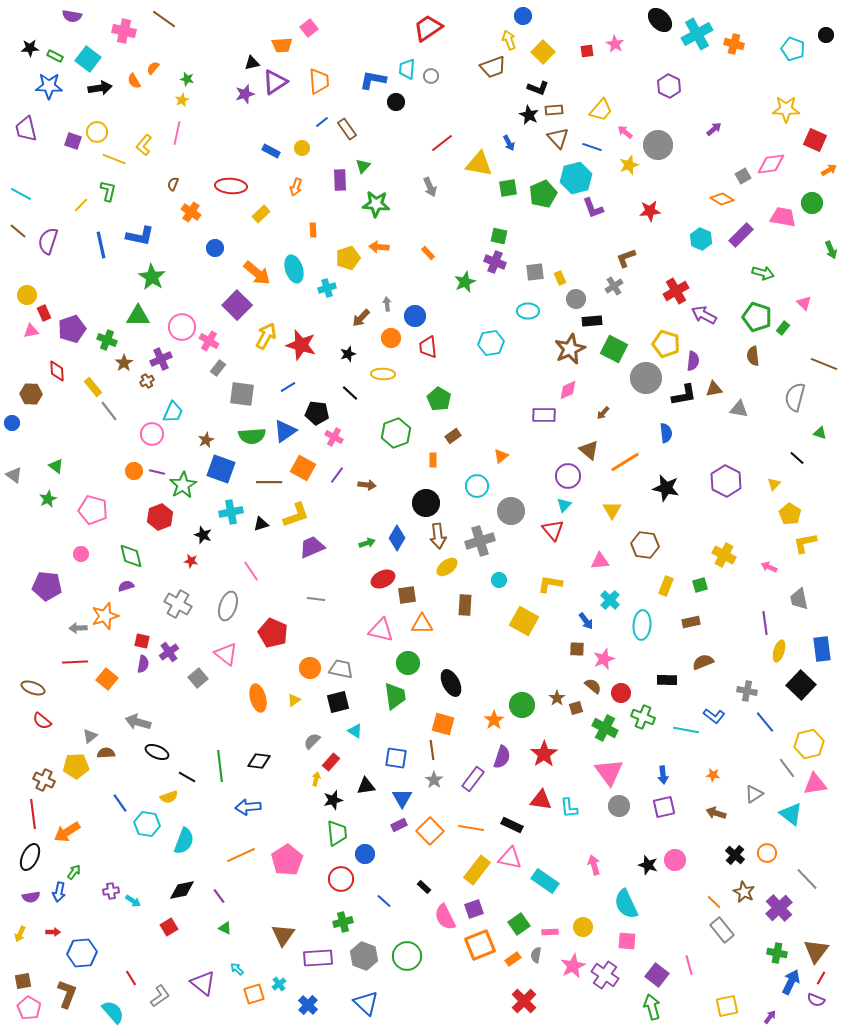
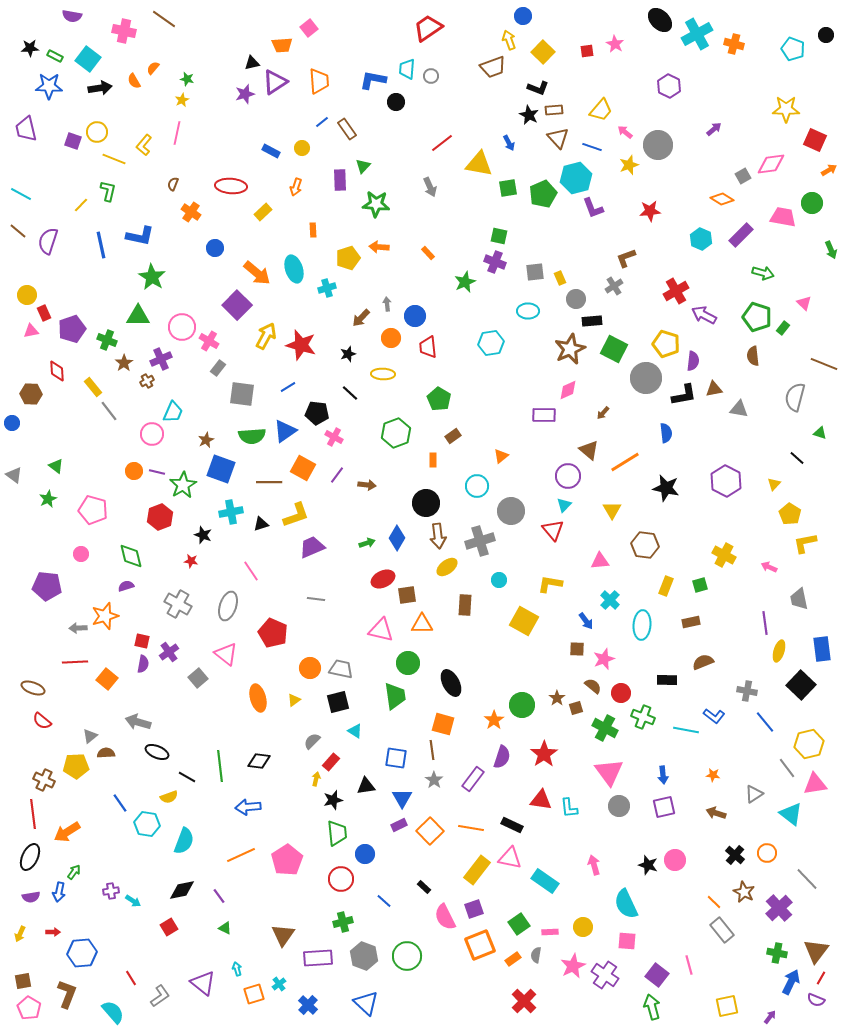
yellow rectangle at (261, 214): moved 2 px right, 2 px up
cyan arrow at (237, 969): rotated 32 degrees clockwise
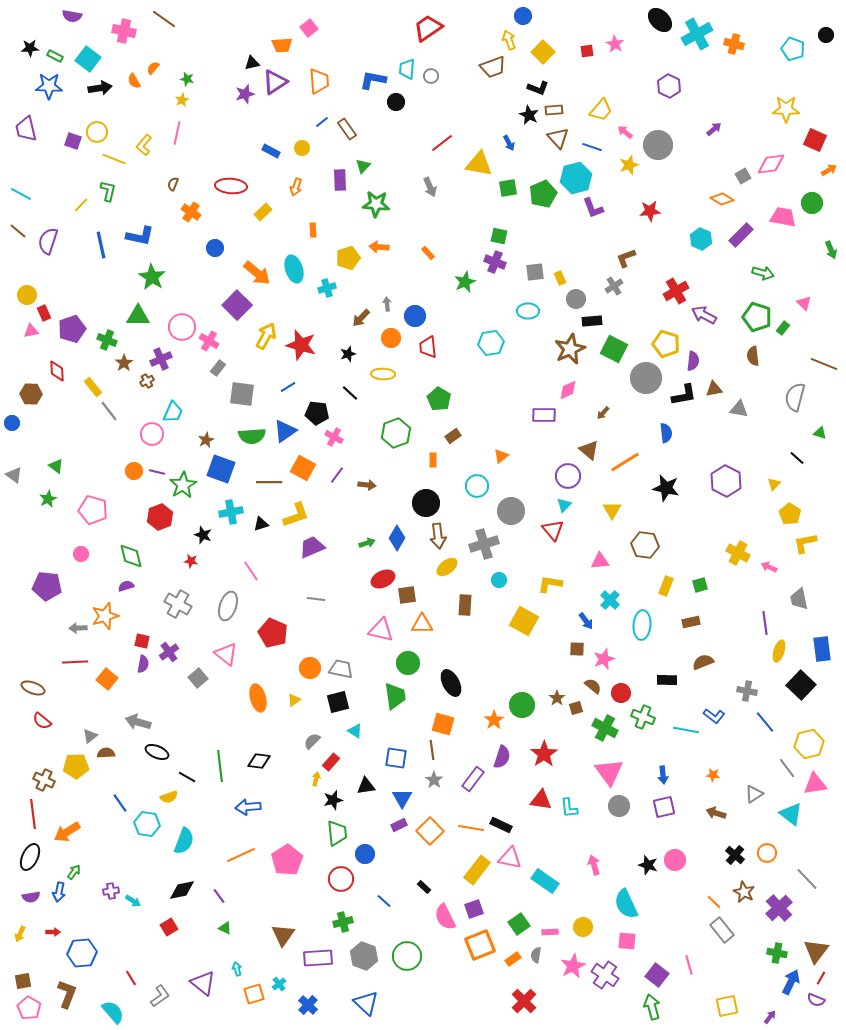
gray cross at (480, 541): moved 4 px right, 3 px down
yellow cross at (724, 555): moved 14 px right, 2 px up
black rectangle at (512, 825): moved 11 px left
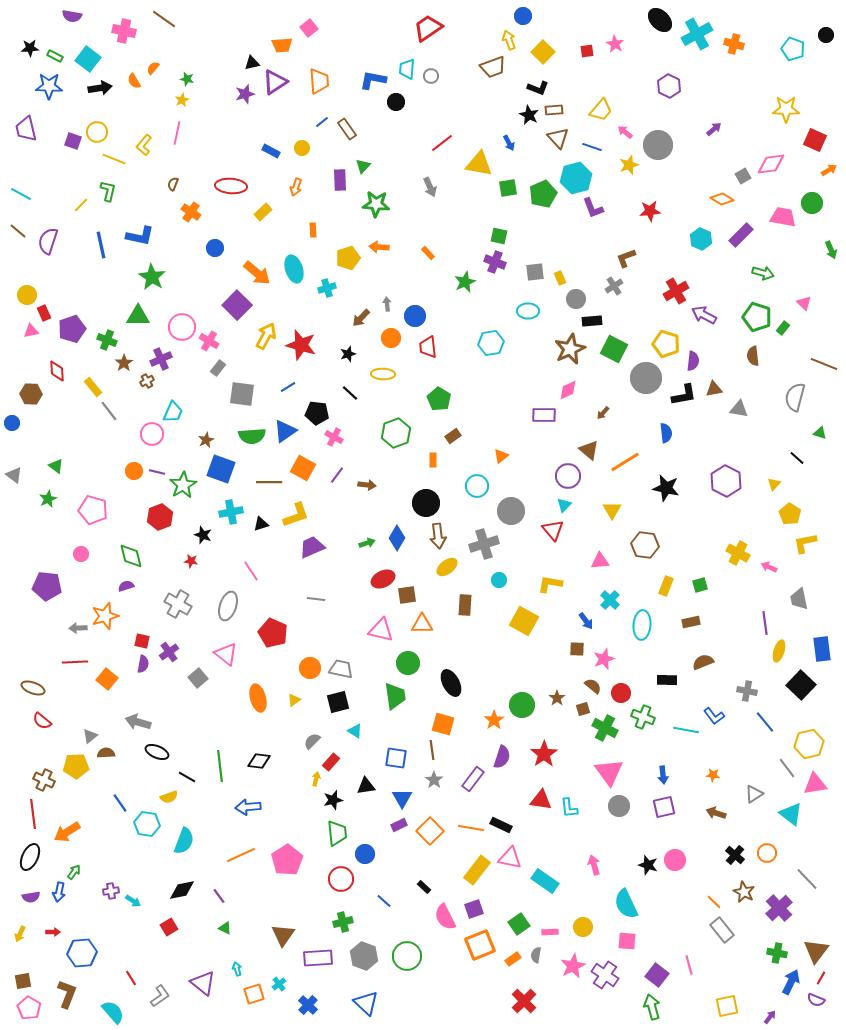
brown square at (576, 708): moved 7 px right, 1 px down
blue L-shape at (714, 716): rotated 15 degrees clockwise
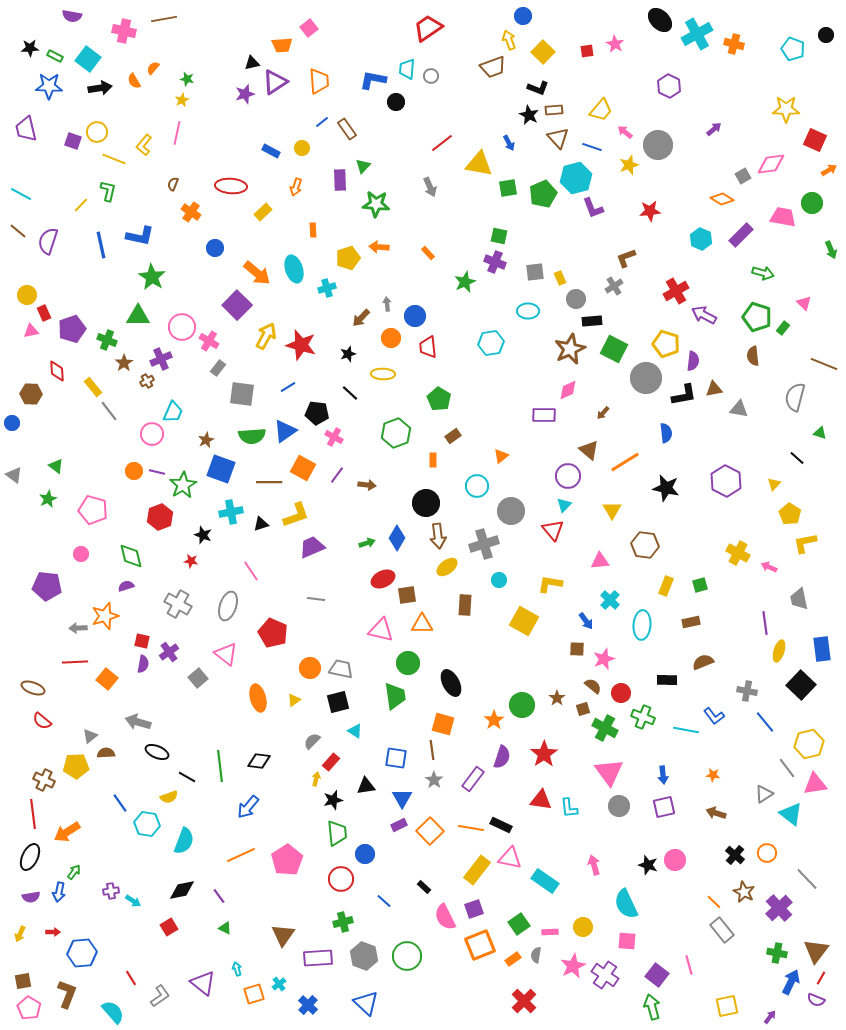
brown line at (164, 19): rotated 45 degrees counterclockwise
gray triangle at (754, 794): moved 10 px right
blue arrow at (248, 807): rotated 45 degrees counterclockwise
